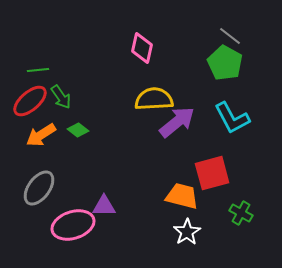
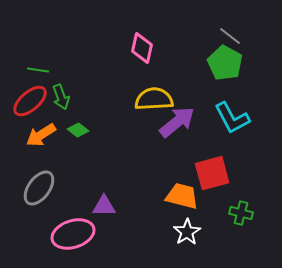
green line: rotated 15 degrees clockwise
green arrow: rotated 15 degrees clockwise
green cross: rotated 15 degrees counterclockwise
pink ellipse: moved 9 px down
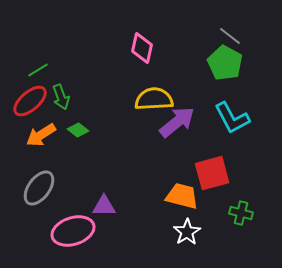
green line: rotated 40 degrees counterclockwise
pink ellipse: moved 3 px up
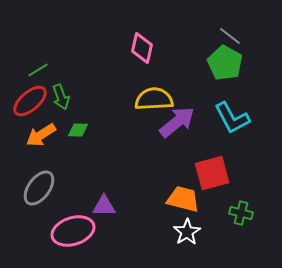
green diamond: rotated 35 degrees counterclockwise
orange trapezoid: moved 1 px right, 3 px down
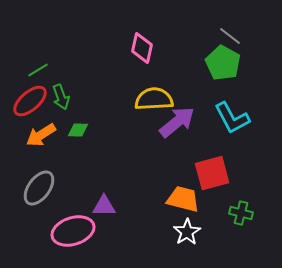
green pentagon: moved 2 px left
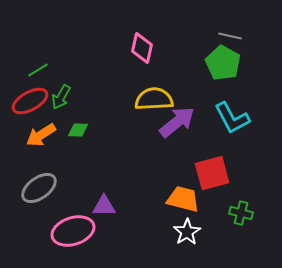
gray line: rotated 25 degrees counterclockwise
green arrow: rotated 50 degrees clockwise
red ellipse: rotated 12 degrees clockwise
gray ellipse: rotated 18 degrees clockwise
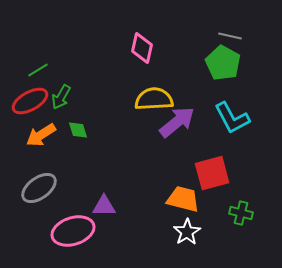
green diamond: rotated 70 degrees clockwise
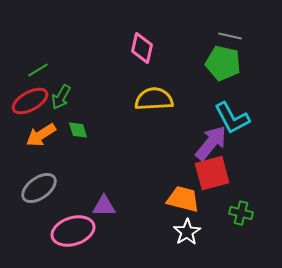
green pentagon: rotated 16 degrees counterclockwise
purple arrow: moved 34 px right, 21 px down; rotated 12 degrees counterclockwise
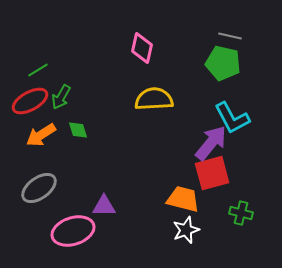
white star: moved 1 px left, 2 px up; rotated 12 degrees clockwise
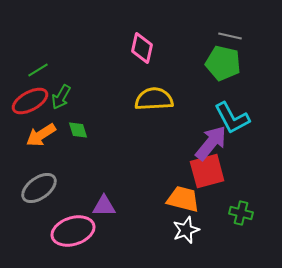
red square: moved 5 px left, 2 px up
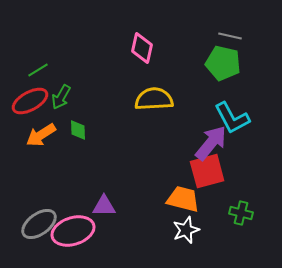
green diamond: rotated 15 degrees clockwise
gray ellipse: moved 36 px down
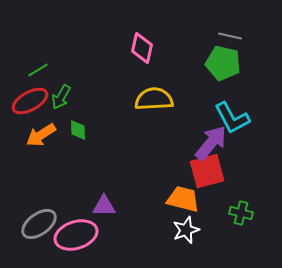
pink ellipse: moved 3 px right, 4 px down
